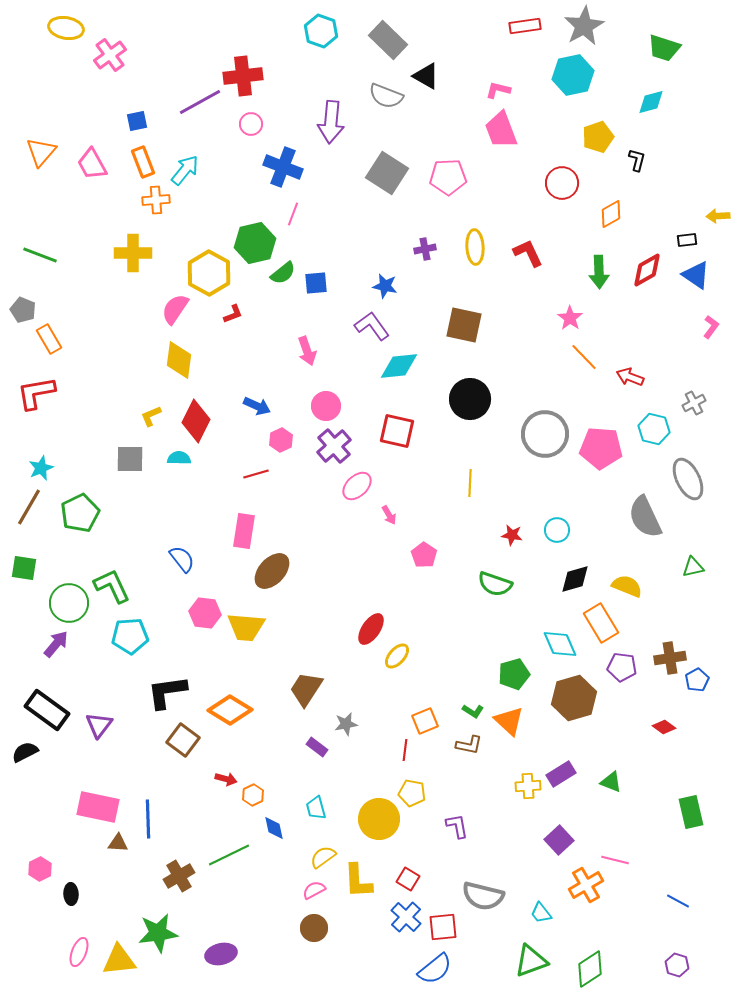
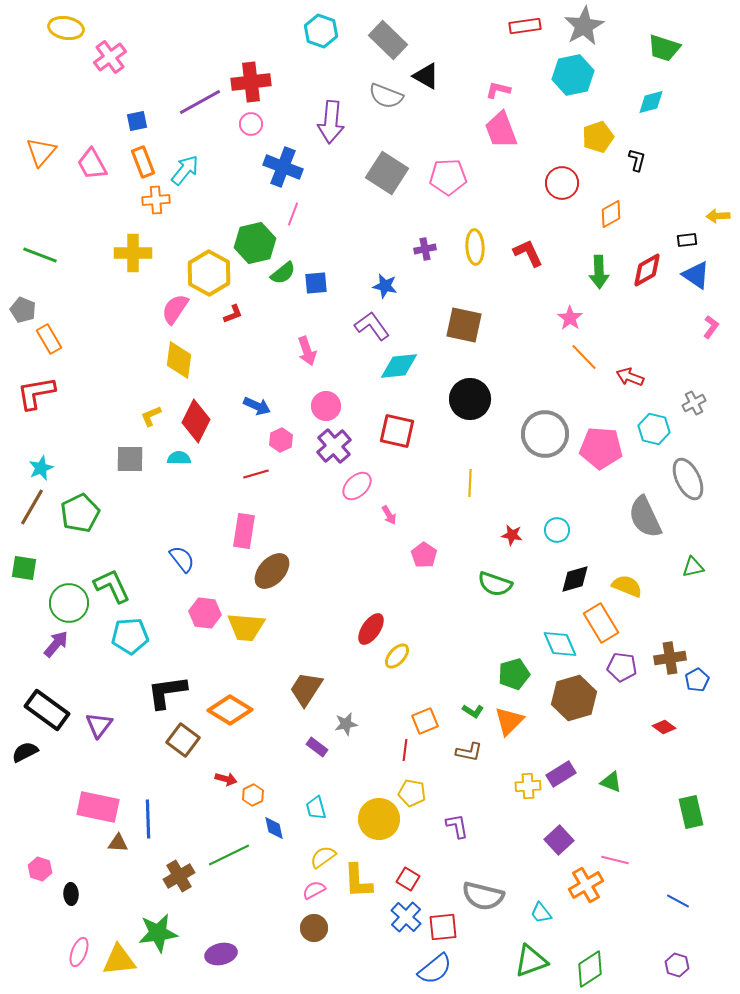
pink cross at (110, 55): moved 2 px down
red cross at (243, 76): moved 8 px right, 6 px down
brown line at (29, 507): moved 3 px right
orange triangle at (509, 721): rotated 32 degrees clockwise
brown L-shape at (469, 745): moved 7 px down
pink hexagon at (40, 869): rotated 15 degrees counterclockwise
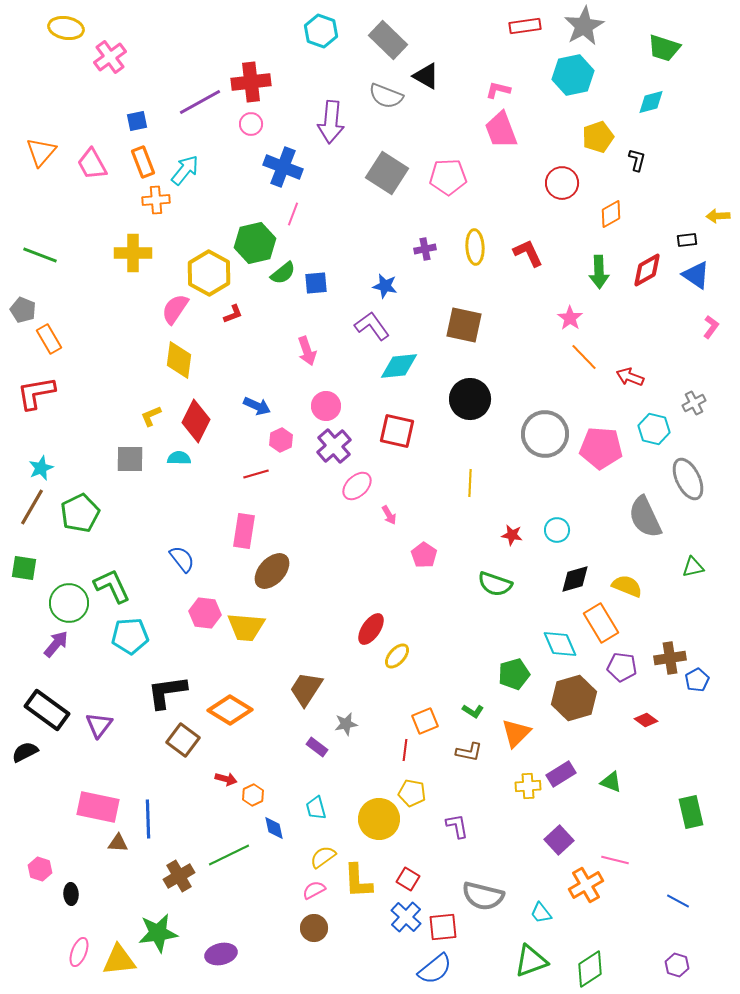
orange triangle at (509, 721): moved 7 px right, 12 px down
red diamond at (664, 727): moved 18 px left, 7 px up
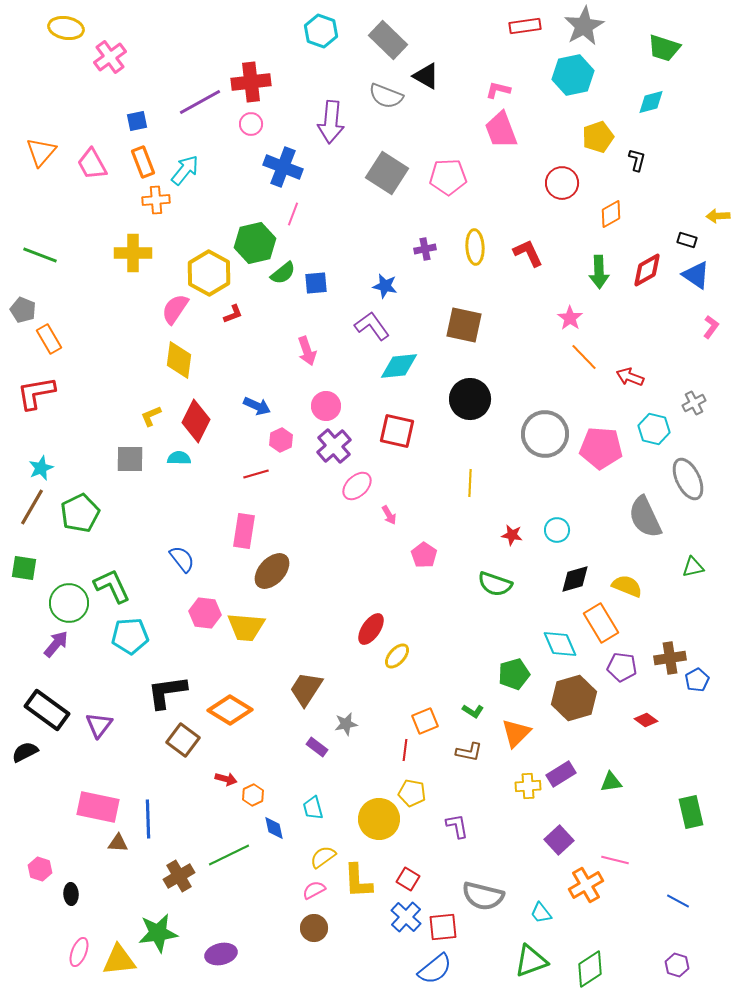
black rectangle at (687, 240): rotated 24 degrees clockwise
green triangle at (611, 782): rotated 30 degrees counterclockwise
cyan trapezoid at (316, 808): moved 3 px left
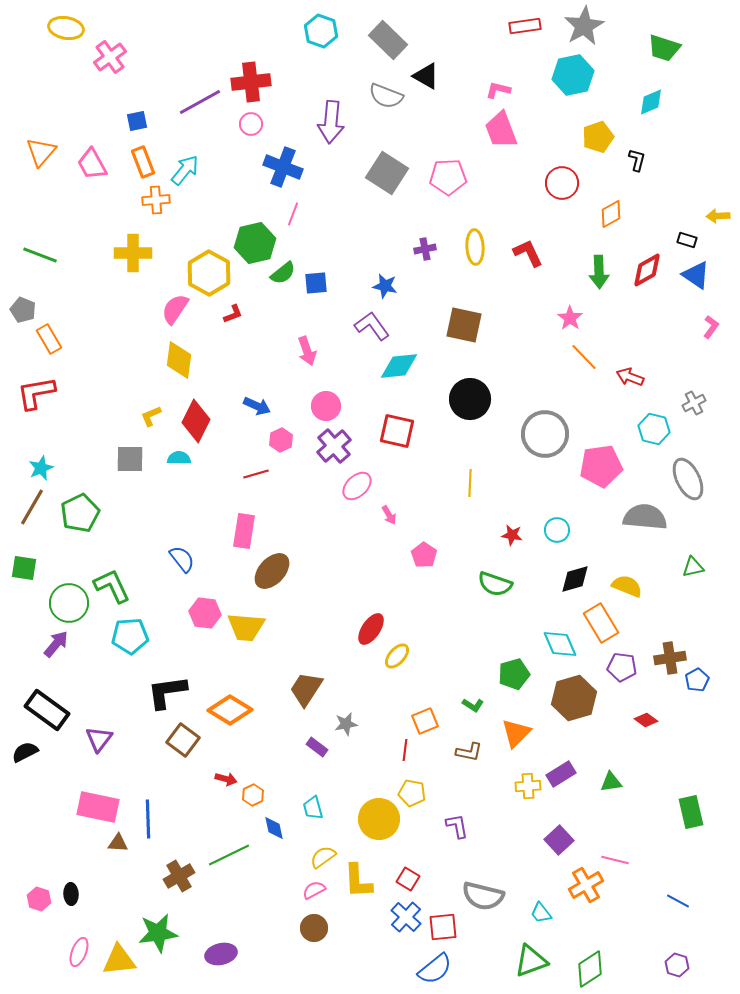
cyan diamond at (651, 102): rotated 8 degrees counterclockwise
pink pentagon at (601, 448): moved 18 px down; rotated 12 degrees counterclockwise
gray semicircle at (645, 517): rotated 120 degrees clockwise
green L-shape at (473, 711): moved 6 px up
purple triangle at (99, 725): moved 14 px down
pink hexagon at (40, 869): moved 1 px left, 30 px down
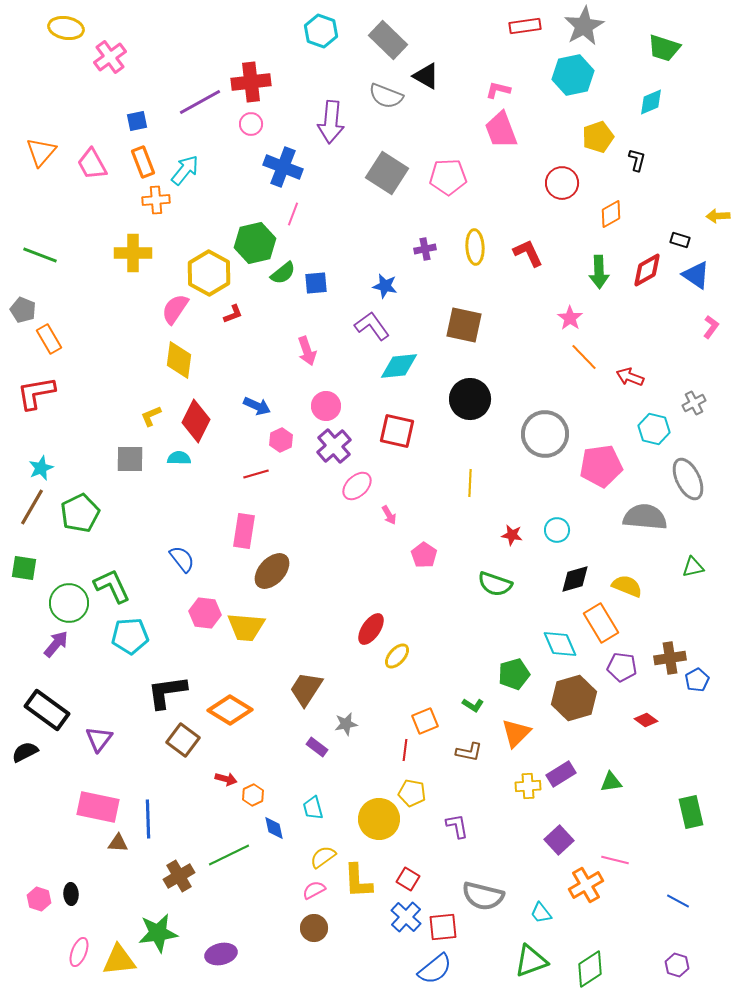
black rectangle at (687, 240): moved 7 px left
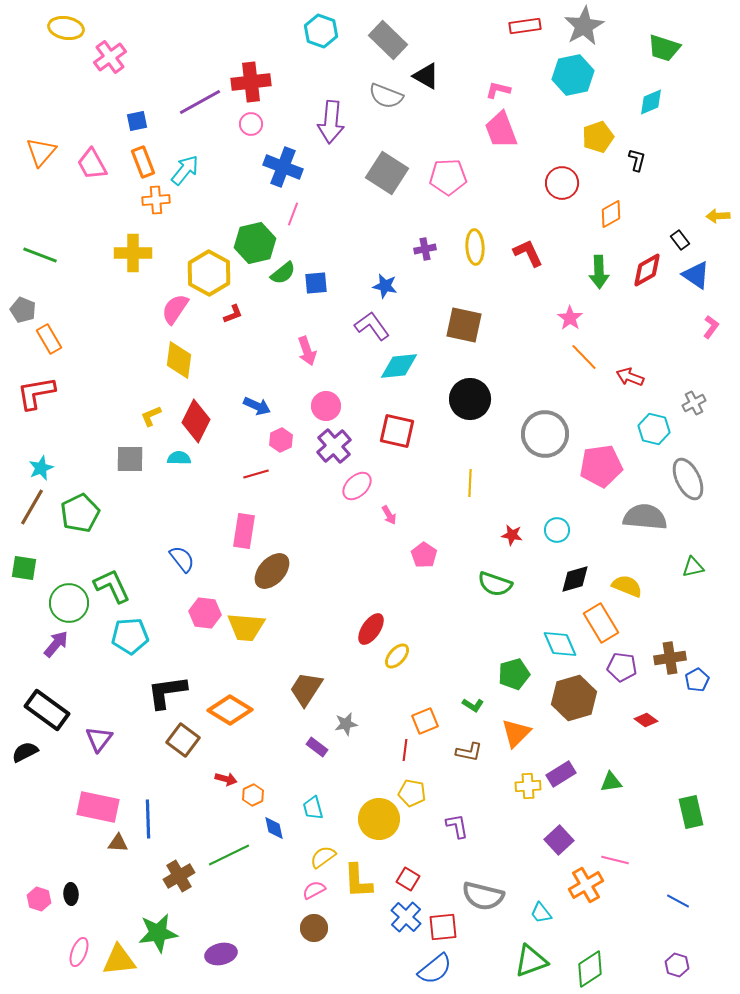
black rectangle at (680, 240): rotated 36 degrees clockwise
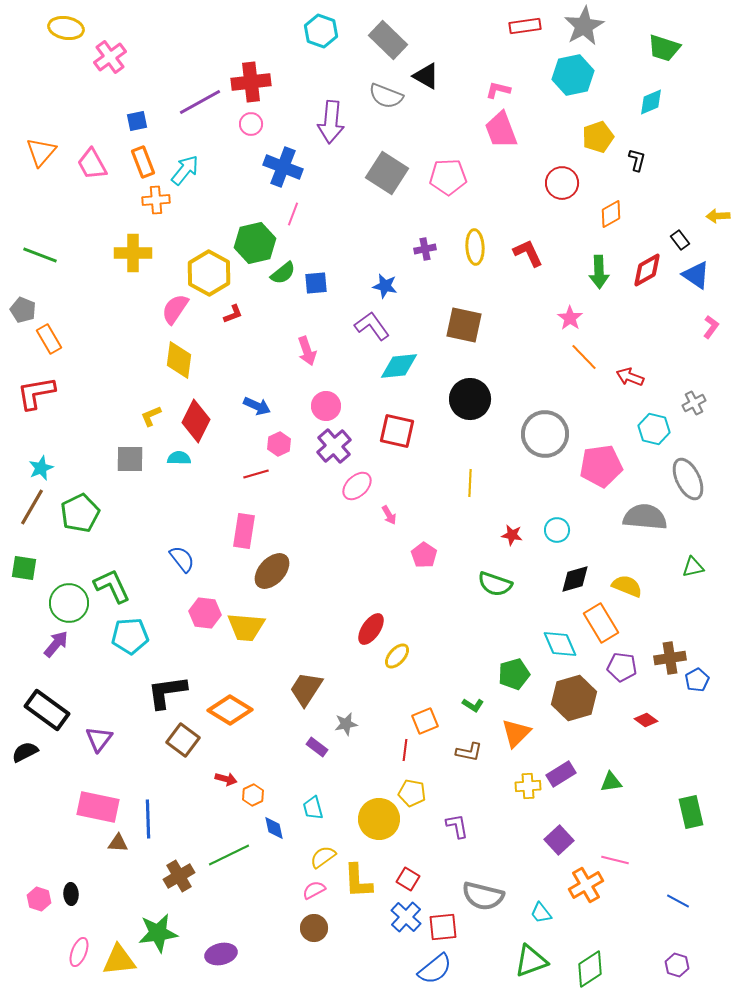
pink hexagon at (281, 440): moved 2 px left, 4 px down
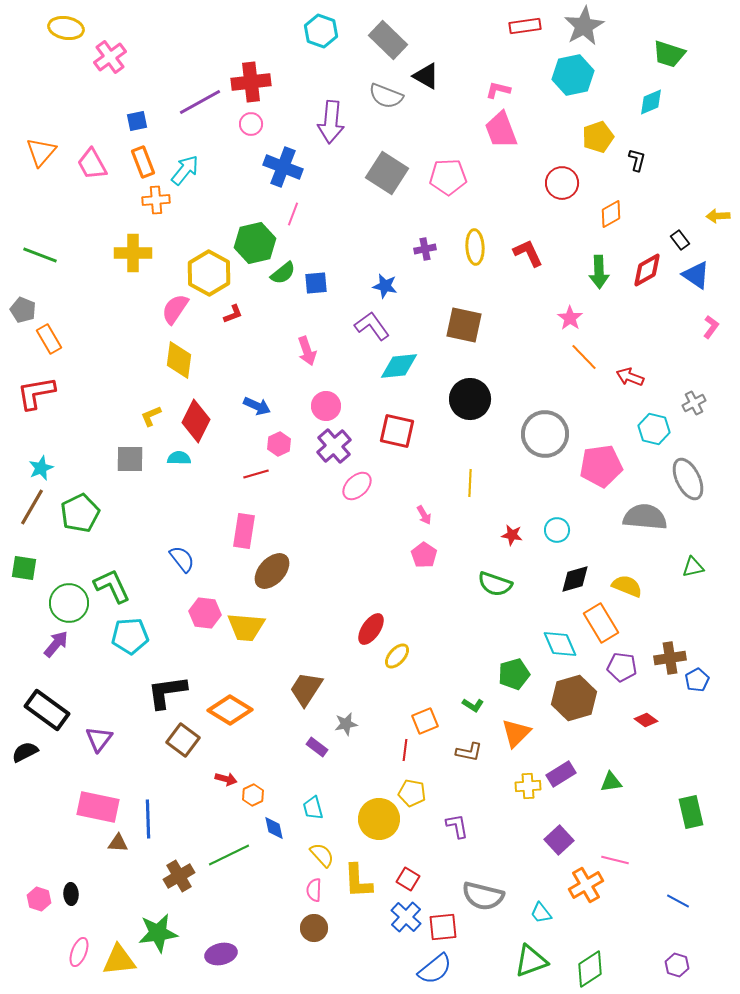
green trapezoid at (664, 48): moved 5 px right, 6 px down
pink arrow at (389, 515): moved 35 px right
yellow semicircle at (323, 857): moved 1 px left, 2 px up; rotated 84 degrees clockwise
pink semicircle at (314, 890): rotated 60 degrees counterclockwise
